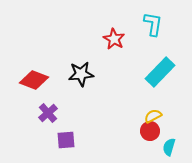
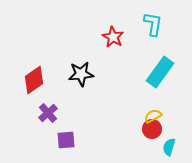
red star: moved 1 px left, 2 px up
cyan rectangle: rotated 8 degrees counterclockwise
red diamond: rotated 56 degrees counterclockwise
red circle: moved 2 px right, 2 px up
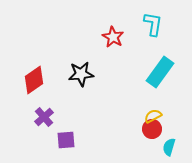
purple cross: moved 4 px left, 4 px down
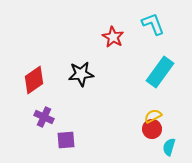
cyan L-shape: rotated 30 degrees counterclockwise
purple cross: rotated 24 degrees counterclockwise
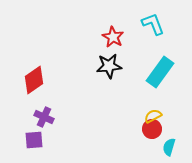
black star: moved 28 px right, 8 px up
purple square: moved 32 px left
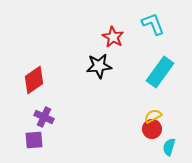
black star: moved 10 px left
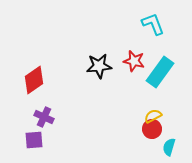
red star: moved 21 px right, 24 px down; rotated 15 degrees counterclockwise
